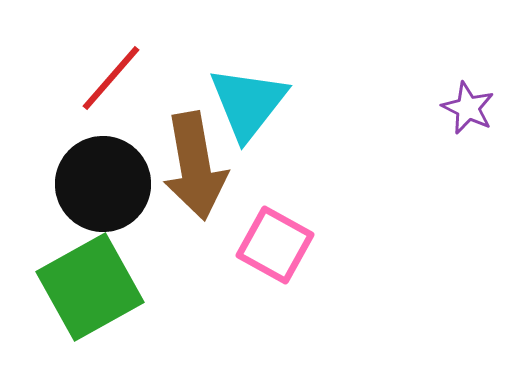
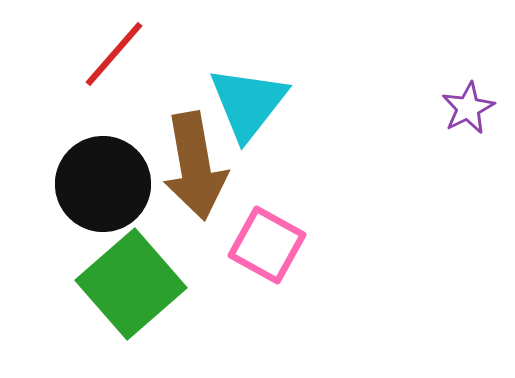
red line: moved 3 px right, 24 px up
purple star: rotated 20 degrees clockwise
pink square: moved 8 px left
green square: moved 41 px right, 3 px up; rotated 12 degrees counterclockwise
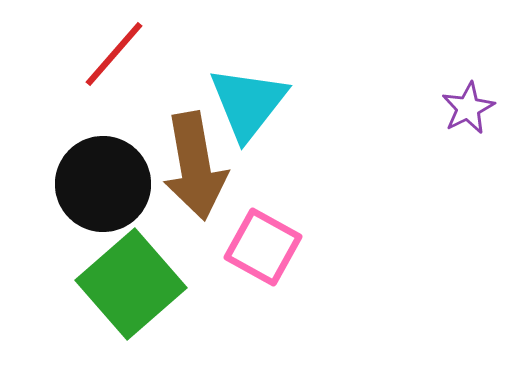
pink square: moved 4 px left, 2 px down
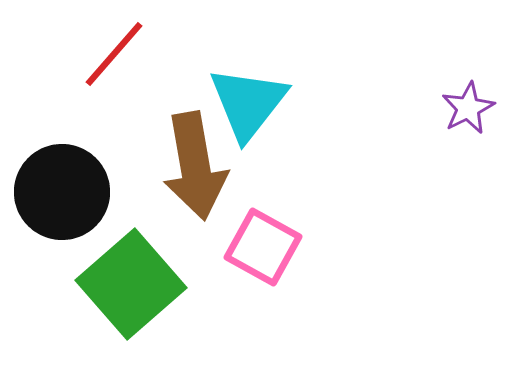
black circle: moved 41 px left, 8 px down
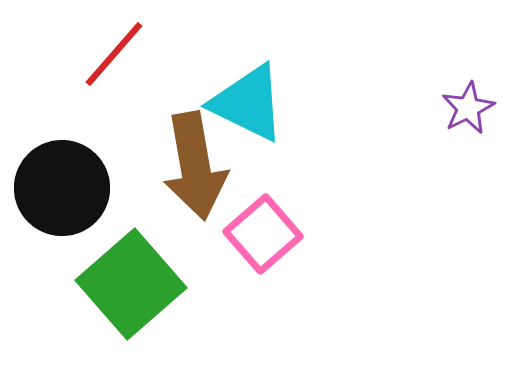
cyan triangle: rotated 42 degrees counterclockwise
black circle: moved 4 px up
pink square: moved 13 px up; rotated 20 degrees clockwise
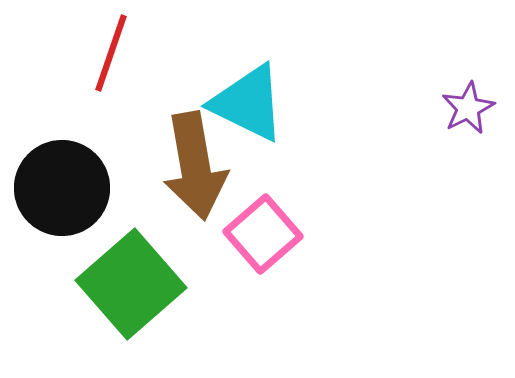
red line: moved 3 px left, 1 px up; rotated 22 degrees counterclockwise
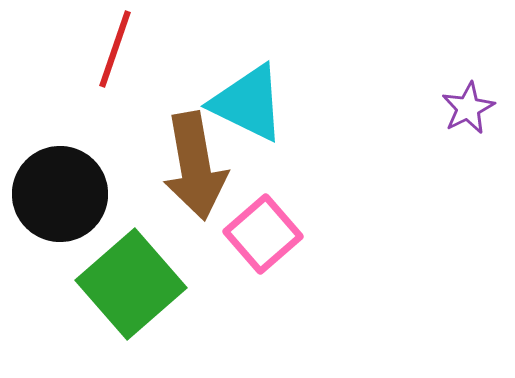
red line: moved 4 px right, 4 px up
black circle: moved 2 px left, 6 px down
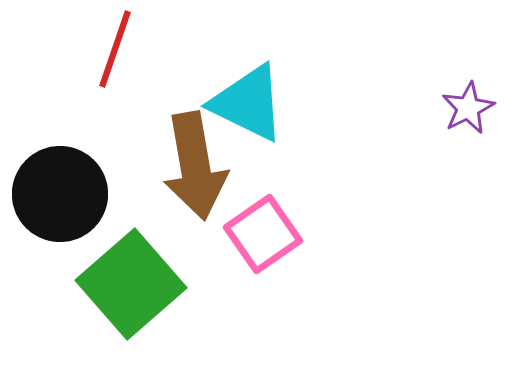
pink square: rotated 6 degrees clockwise
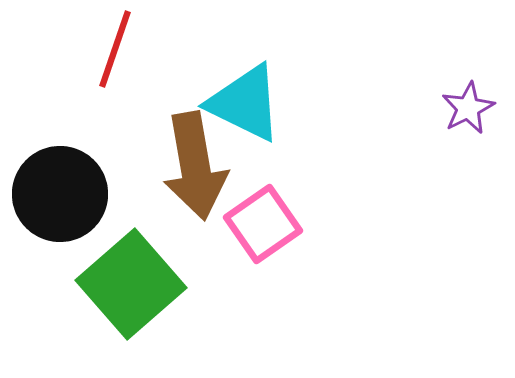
cyan triangle: moved 3 px left
pink square: moved 10 px up
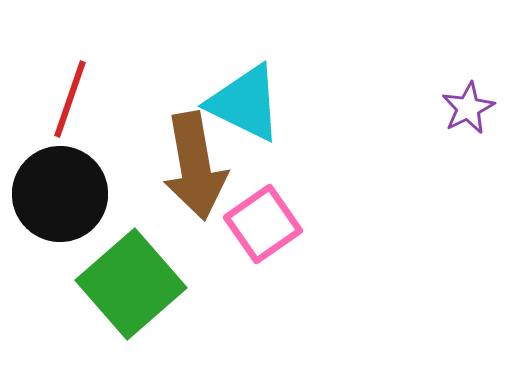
red line: moved 45 px left, 50 px down
